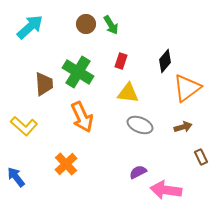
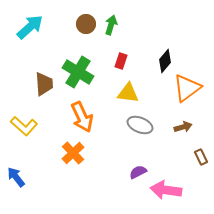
green arrow: rotated 132 degrees counterclockwise
orange cross: moved 7 px right, 11 px up
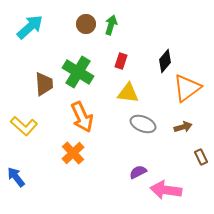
gray ellipse: moved 3 px right, 1 px up
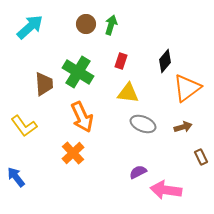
yellow L-shape: rotated 12 degrees clockwise
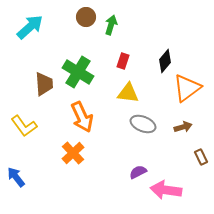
brown circle: moved 7 px up
red rectangle: moved 2 px right
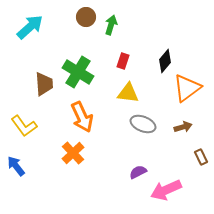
blue arrow: moved 11 px up
pink arrow: rotated 32 degrees counterclockwise
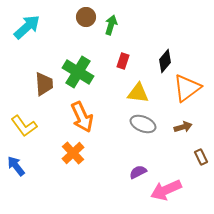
cyan arrow: moved 3 px left
yellow triangle: moved 10 px right
